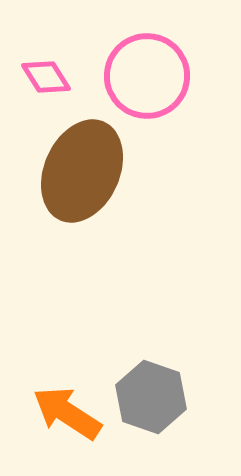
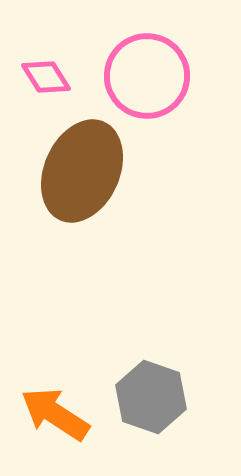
orange arrow: moved 12 px left, 1 px down
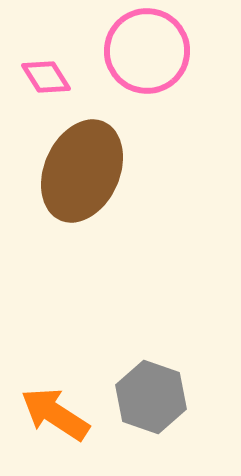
pink circle: moved 25 px up
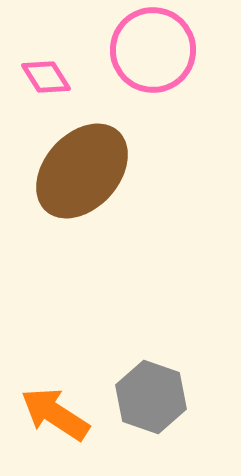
pink circle: moved 6 px right, 1 px up
brown ellipse: rotated 18 degrees clockwise
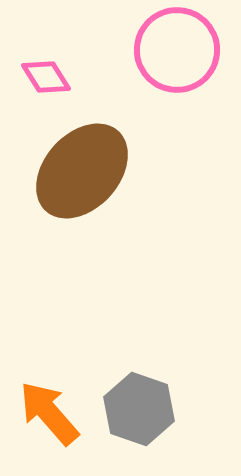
pink circle: moved 24 px right
gray hexagon: moved 12 px left, 12 px down
orange arrow: moved 6 px left, 1 px up; rotated 16 degrees clockwise
